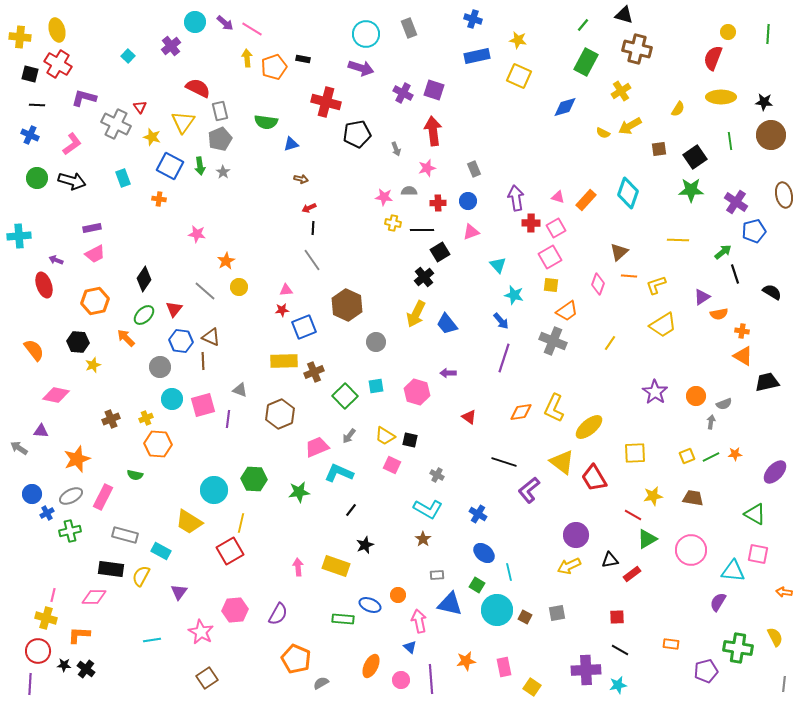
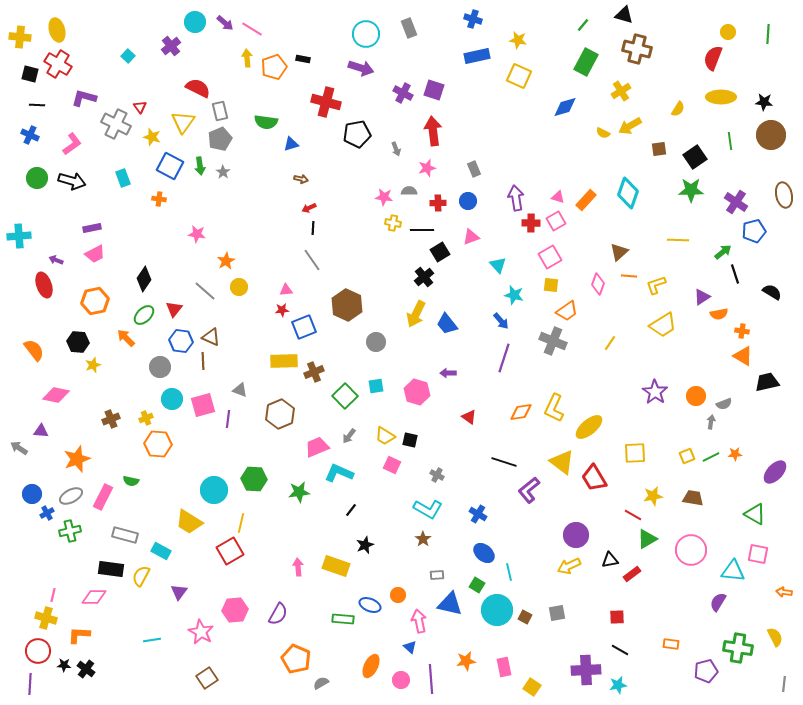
pink square at (556, 228): moved 7 px up
pink triangle at (471, 232): moved 5 px down
green semicircle at (135, 475): moved 4 px left, 6 px down
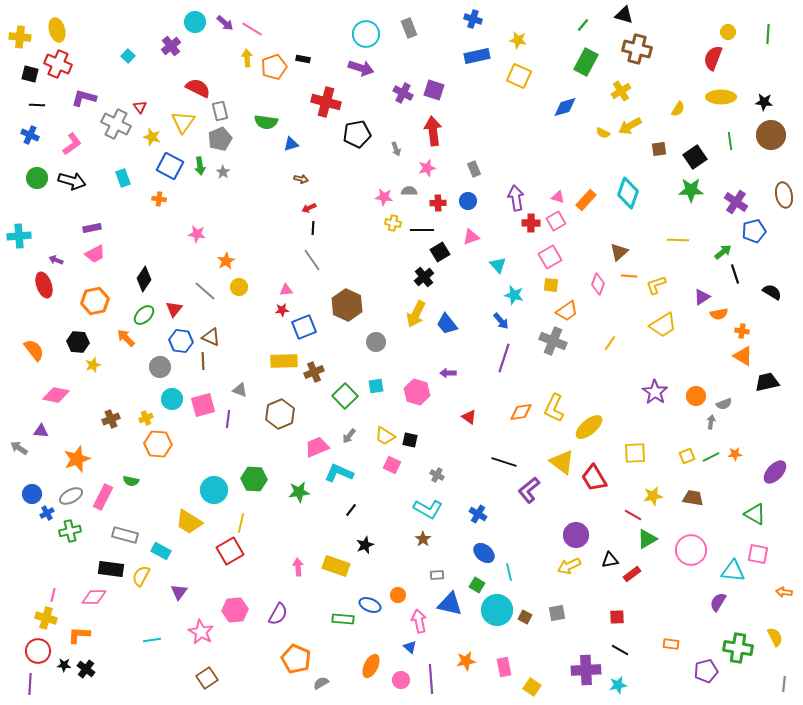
red cross at (58, 64): rotated 8 degrees counterclockwise
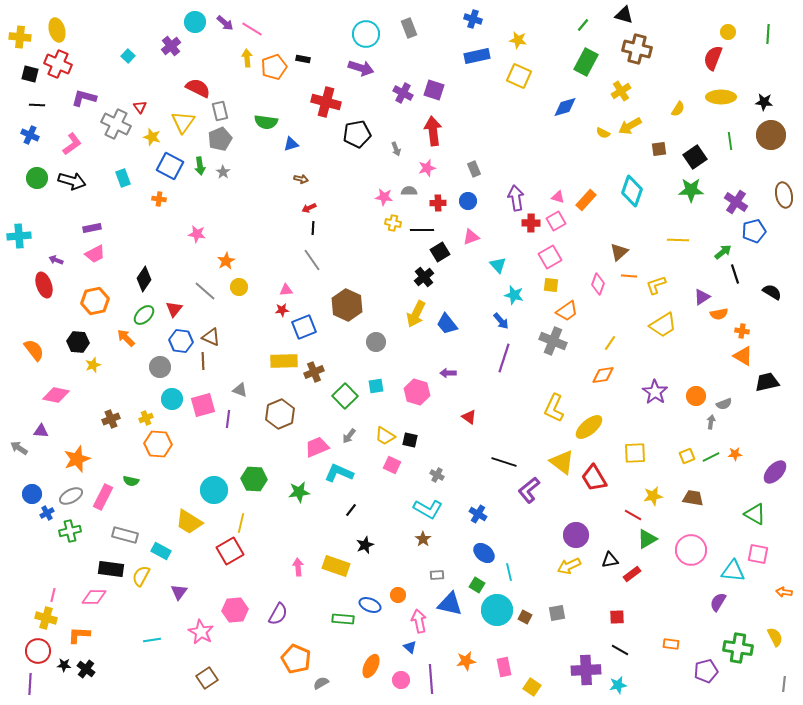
cyan diamond at (628, 193): moved 4 px right, 2 px up
orange diamond at (521, 412): moved 82 px right, 37 px up
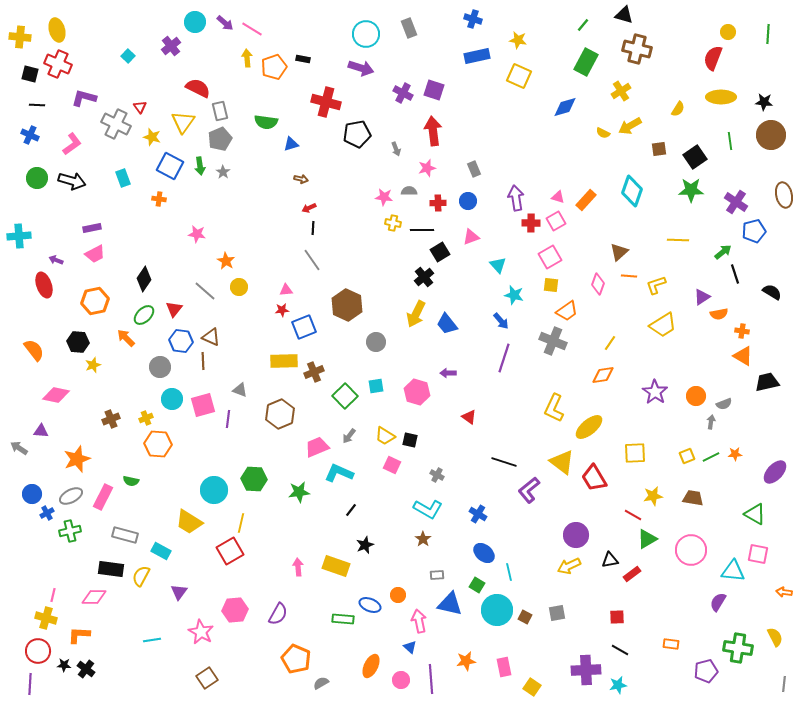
orange star at (226, 261): rotated 12 degrees counterclockwise
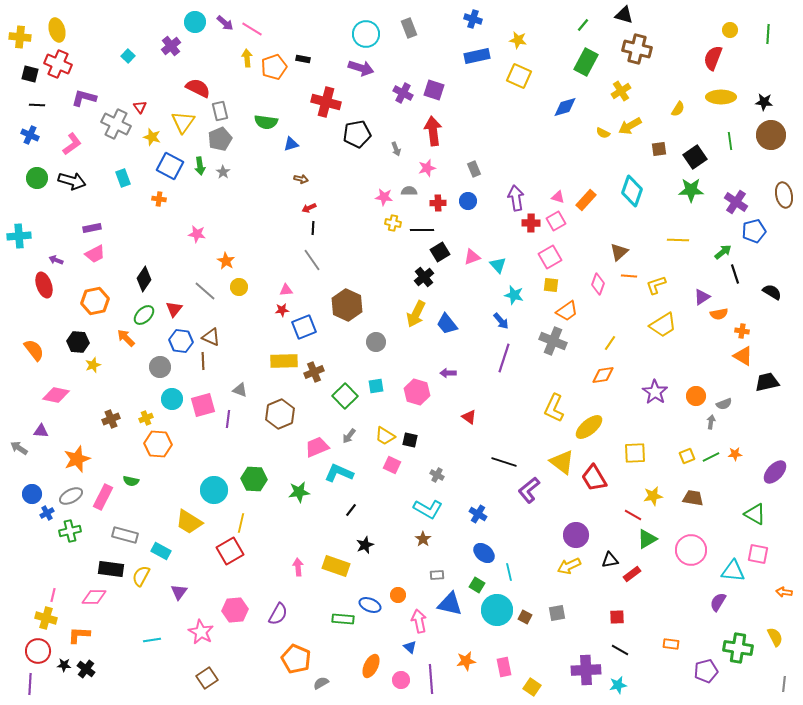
yellow circle at (728, 32): moved 2 px right, 2 px up
pink triangle at (471, 237): moved 1 px right, 20 px down
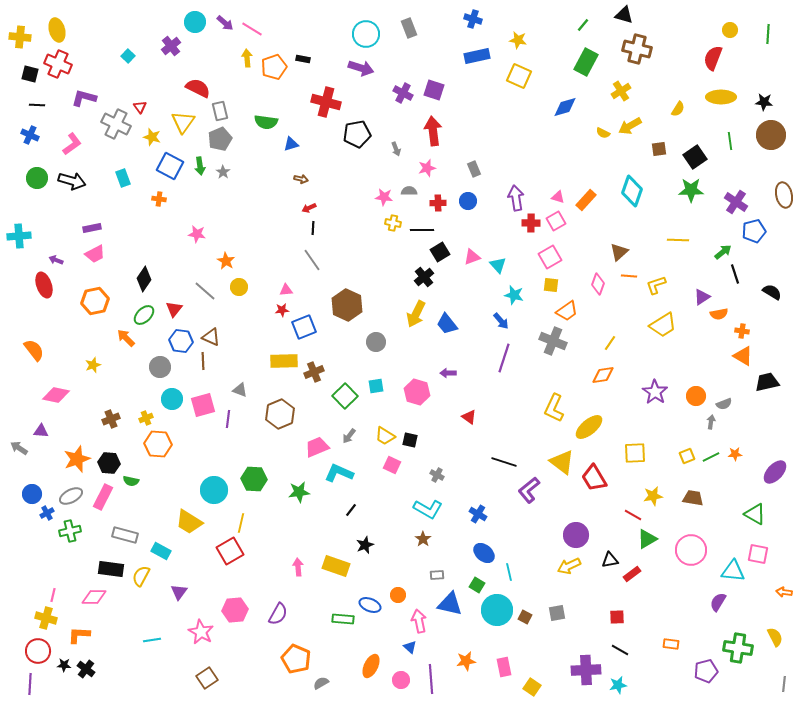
black hexagon at (78, 342): moved 31 px right, 121 px down
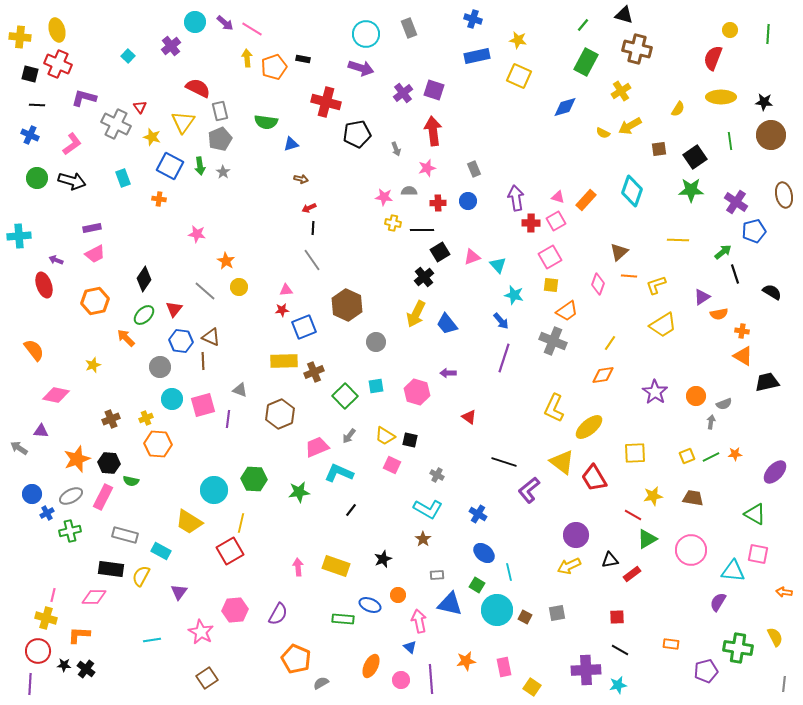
purple cross at (403, 93): rotated 24 degrees clockwise
black star at (365, 545): moved 18 px right, 14 px down
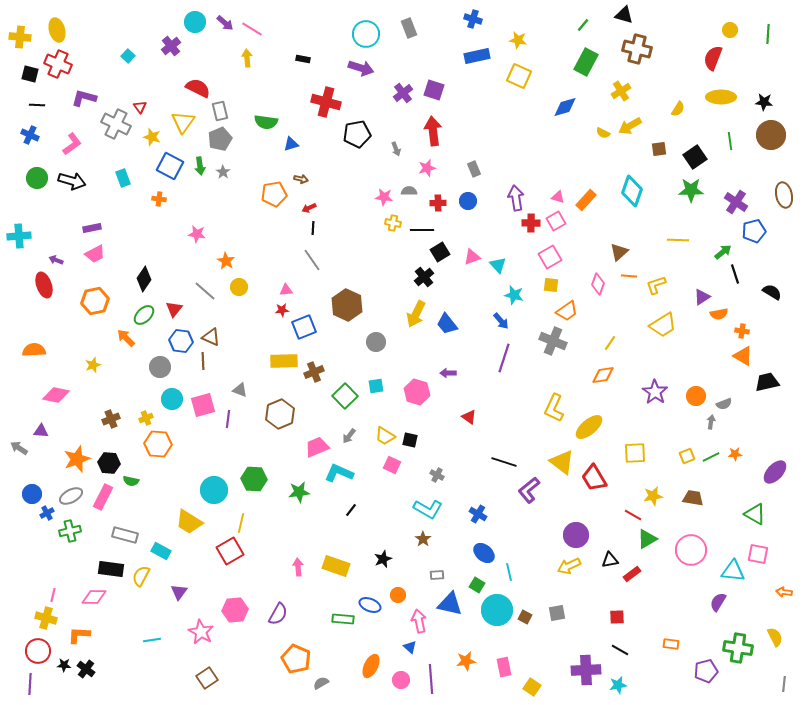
orange pentagon at (274, 67): moved 127 px down; rotated 10 degrees clockwise
orange semicircle at (34, 350): rotated 55 degrees counterclockwise
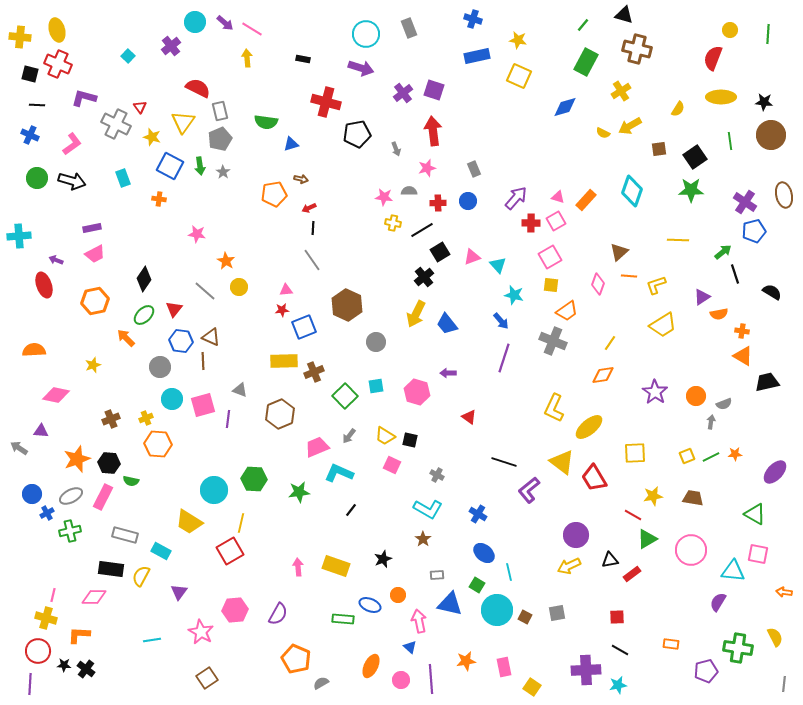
purple arrow at (516, 198): rotated 50 degrees clockwise
purple cross at (736, 202): moved 9 px right
black line at (422, 230): rotated 30 degrees counterclockwise
